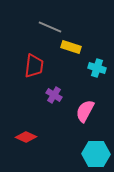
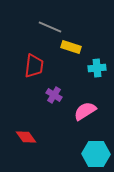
cyan cross: rotated 24 degrees counterclockwise
pink semicircle: rotated 30 degrees clockwise
red diamond: rotated 30 degrees clockwise
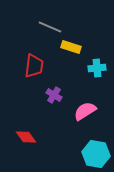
cyan hexagon: rotated 8 degrees clockwise
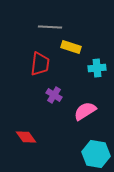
gray line: rotated 20 degrees counterclockwise
red trapezoid: moved 6 px right, 2 px up
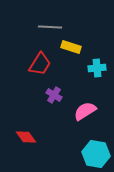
red trapezoid: rotated 25 degrees clockwise
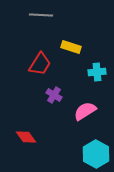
gray line: moved 9 px left, 12 px up
cyan cross: moved 4 px down
cyan hexagon: rotated 20 degrees clockwise
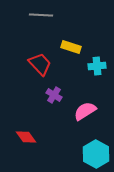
red trapezoid: rotated 75 degrees counterclockwise
cyan cross: moved 6 px up
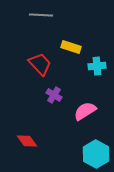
red diamond: moved 1 px right, 4 px down
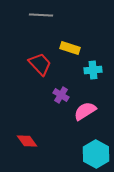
yellow rectangle: moved 1 px left, 1 px down
cyan cross: moved 4 px left, 4 px down
purple cross: moved 7 px right
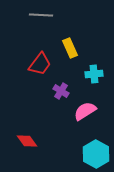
yellow rectangle: rotated 48 degrees clockwise
red trapezoid: rotated 80 degrees clockwise
cyan cross: moved 1 px right, 4 px down
purple cross: moved 4 px up
